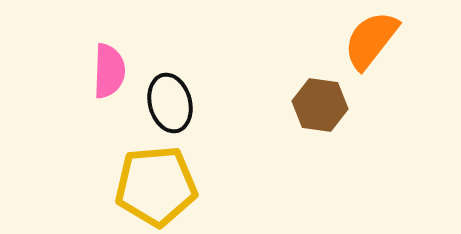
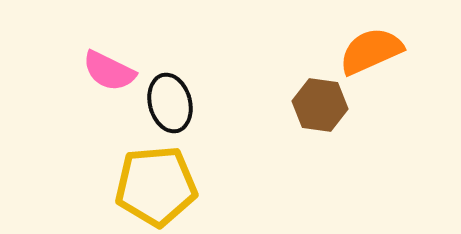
orange semicircle: moved 11 px down; rotated 28 degrees clockwise
pink semicircle: rotated 114 degrees clockwise
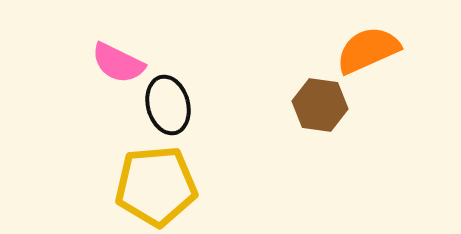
orange semicircle: moved 3 px left, 1 px up
pink semicircle: moved 9 px right, 8 px up
black ellipse: moved 2 px left, 2 px down
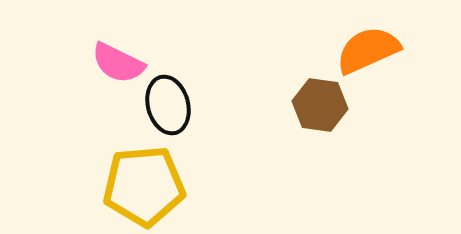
yellow pentagon: moved 12 px left
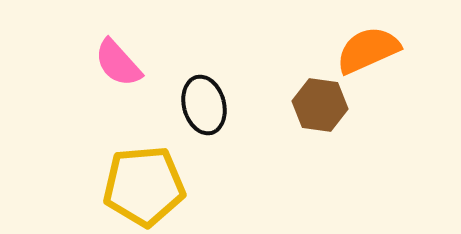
pink semicircle: rotated 22 degrees clockwise
black ellipse: moved 36 px right
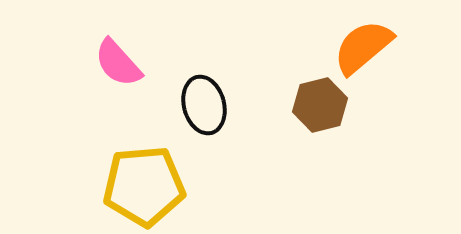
orange semicircle: moved 5 px left, 3 px up; rotated 16 degrees counterclockwise
brown hexagon: rotated 22 degrees counterclockwise
